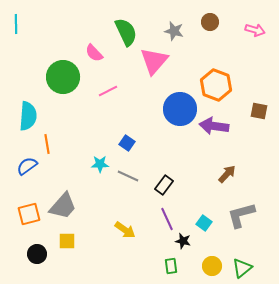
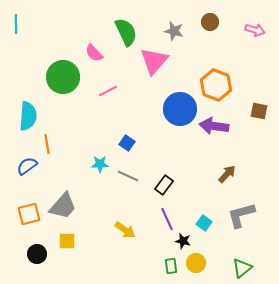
yellow circle: moved 16 px left, 3 px up
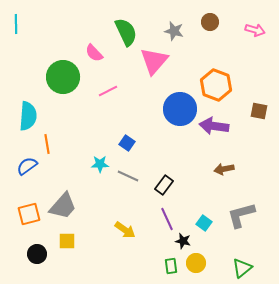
brown arrow: moved 3 px left, 5 px up; rotated 144 degrees counterclockwise
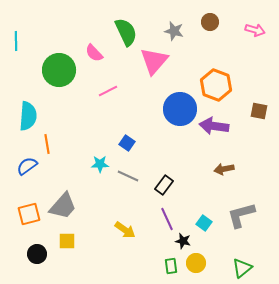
cyan line: moved 17 px down
green circle: moved 4 px left, 7 px up
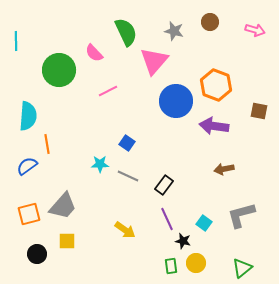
blue circle: moved 4 px left, 8 px up
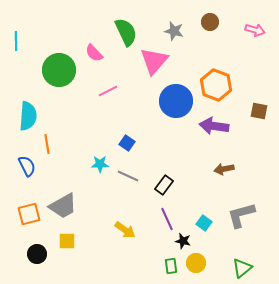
blue semicircle: rotated 100 degrees clockwise
gray trapezoid: rotated 20 degrees clockwise
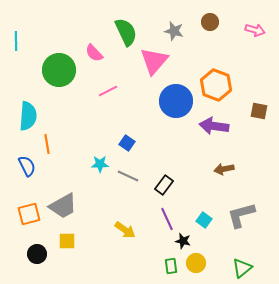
cyan square: moved 3 px up
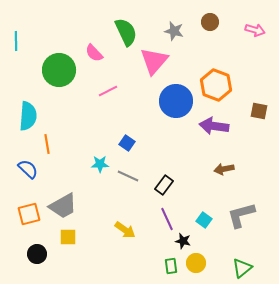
blue semicircle: moved 1 px right, 3 px down; rotated 20 degrees counterclockwise
yellow square: moved 1 px right, 4 px up
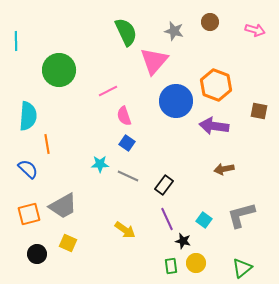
pink semicircle: moved 30 px right, 63 px down; rotated 24 degrees clockwise
yellow square: moved 6 px down; rotated 24 degrees clockwise
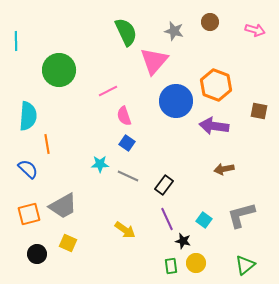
green triangle: moved 3 px right, 3 px up
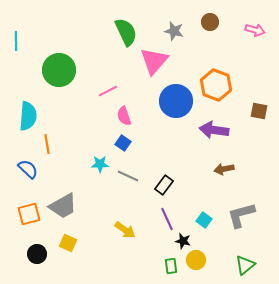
purple arrow: moved 4 px down
blue square: moved 4 px left
yellow circle: moved 3 px up
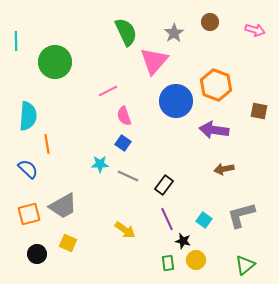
gray star: moved 2 px down; rotated 24 degrees clockwise
green circle: moved 4 px left, 8 px up
green rectangle: moved 3 px left, 3 px up
